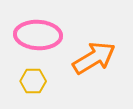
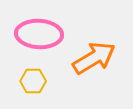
pink ellipse: moved 1 px right, 1 px up
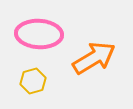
yellow hexagon: rotated 15 degrees counterclockwise
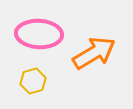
orange arrow: moved 5 px up
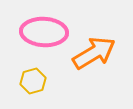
pink ellipse: moved 5 px right, 2 px up
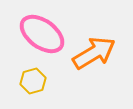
pink ellipse: moved 2 px left, 2 px down; rotated 33 degrees clockwise
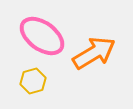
pink ellipse: moved 2 px down
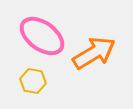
yellow hexagon: rotated 25 degrees clockwise
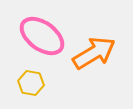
yellow hexagon: moved 2 px left, 2 px down
